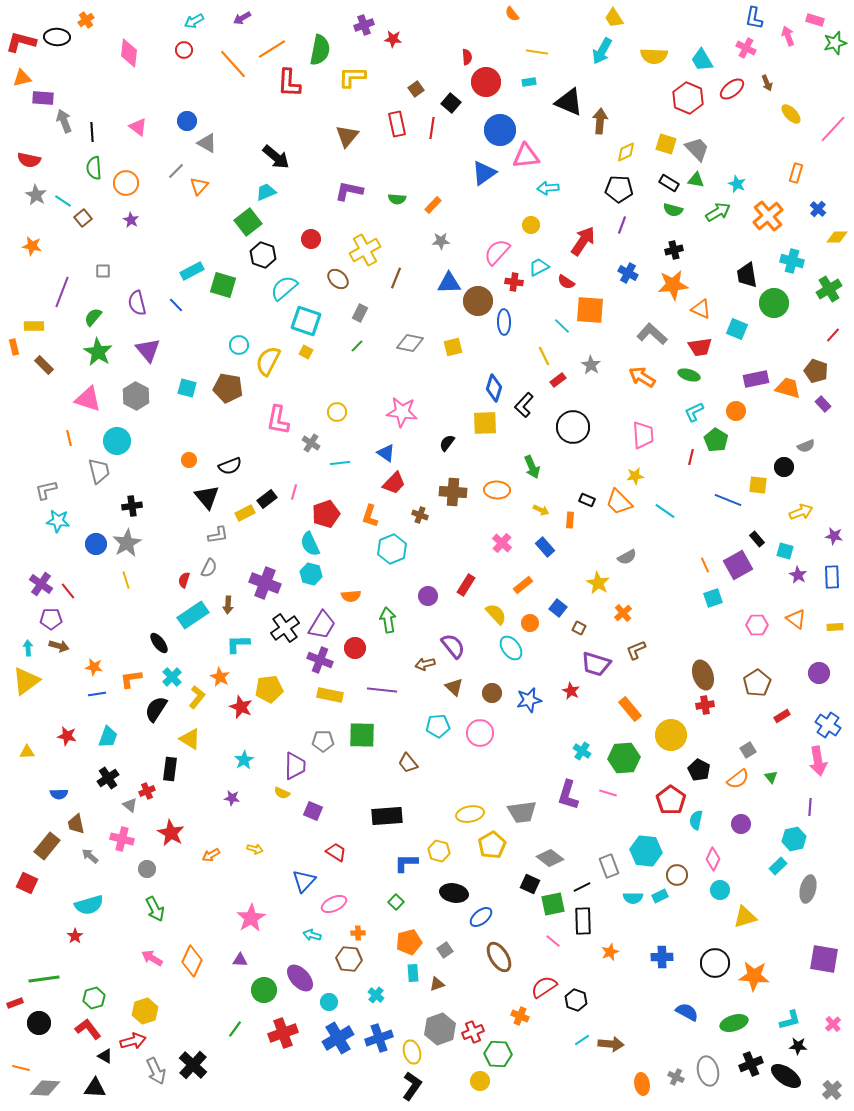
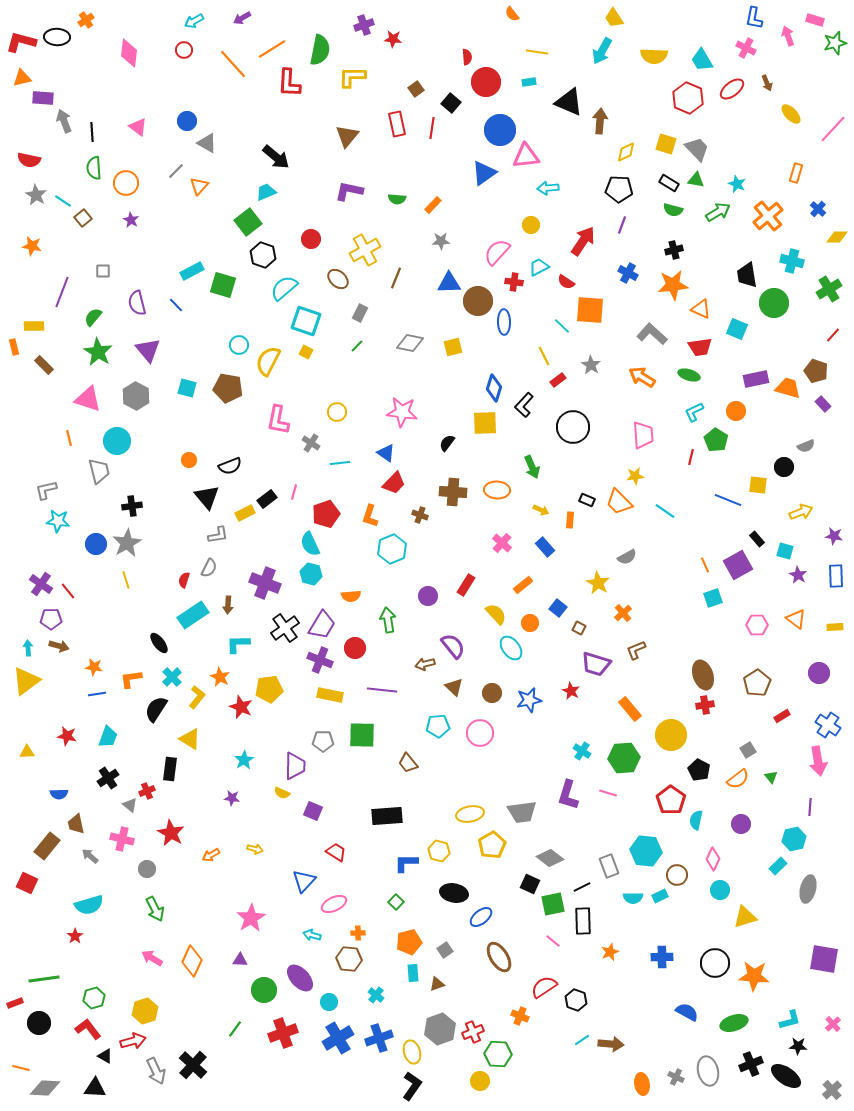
blue rectangle at (832, 577): moved 4 px right, 1 px up
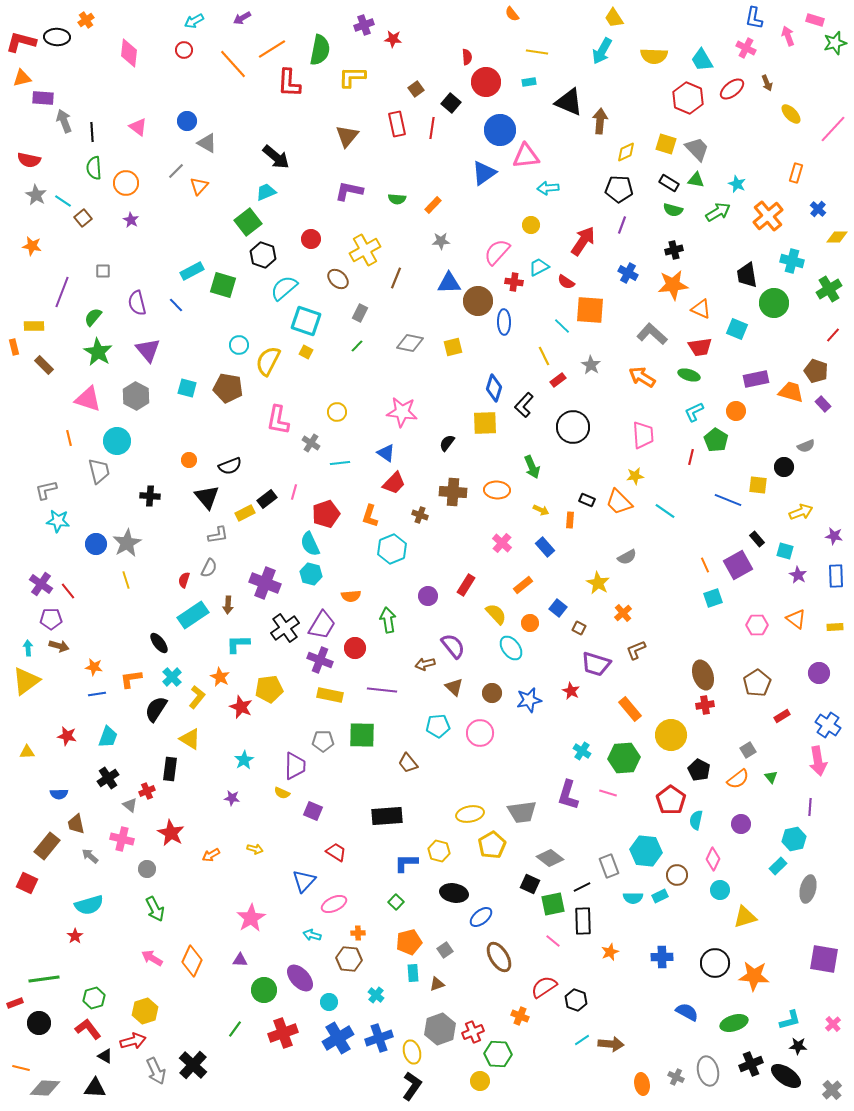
orange trapezoid at (788, 388): moved 3 px right, 4 px down
black cross at (132, 506): moved 18 px right, 10 px up; rotated 12 degrees clockwise
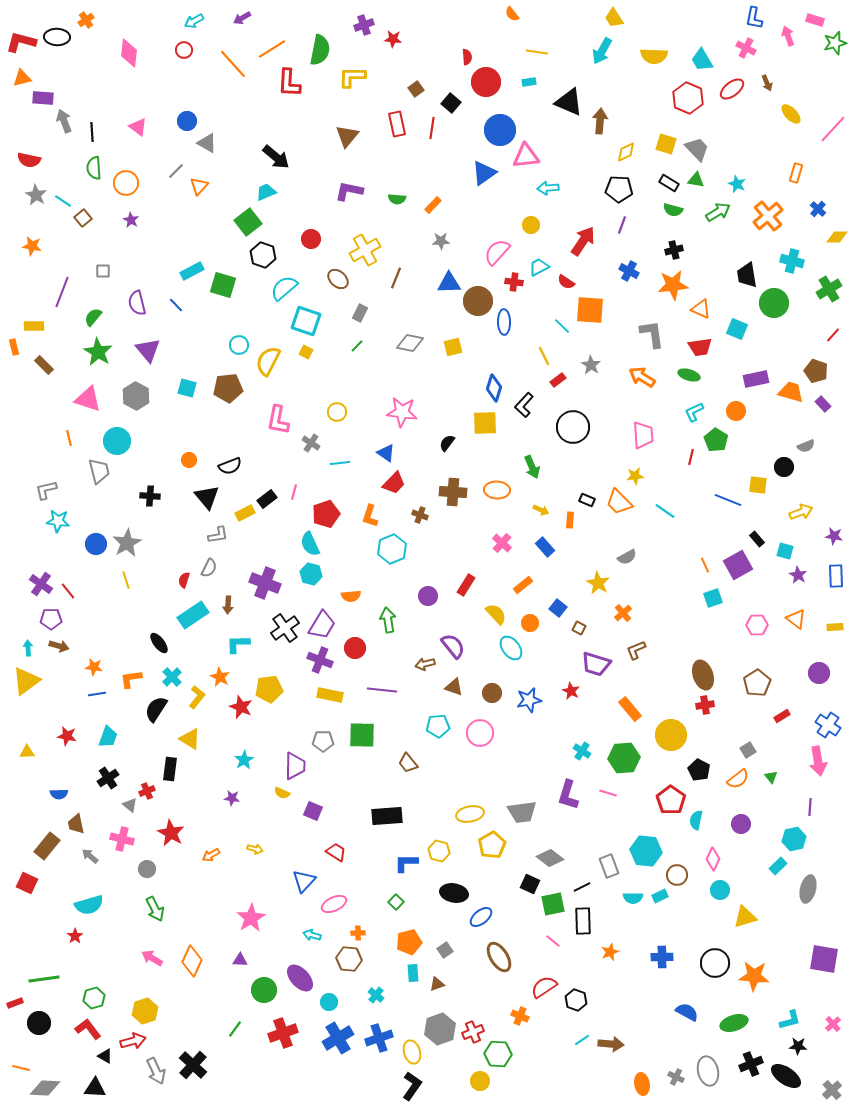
blue cross at (628, 273): moved 1 px right, 2 px up
gray L-shape at (652, 334): rotated 40 degrees clockwise
brown pentagon at (228, 388): rotated 16 degrees counterclockwise
brown triangle at (454, 687): rotated 24 degrees counterclockwise
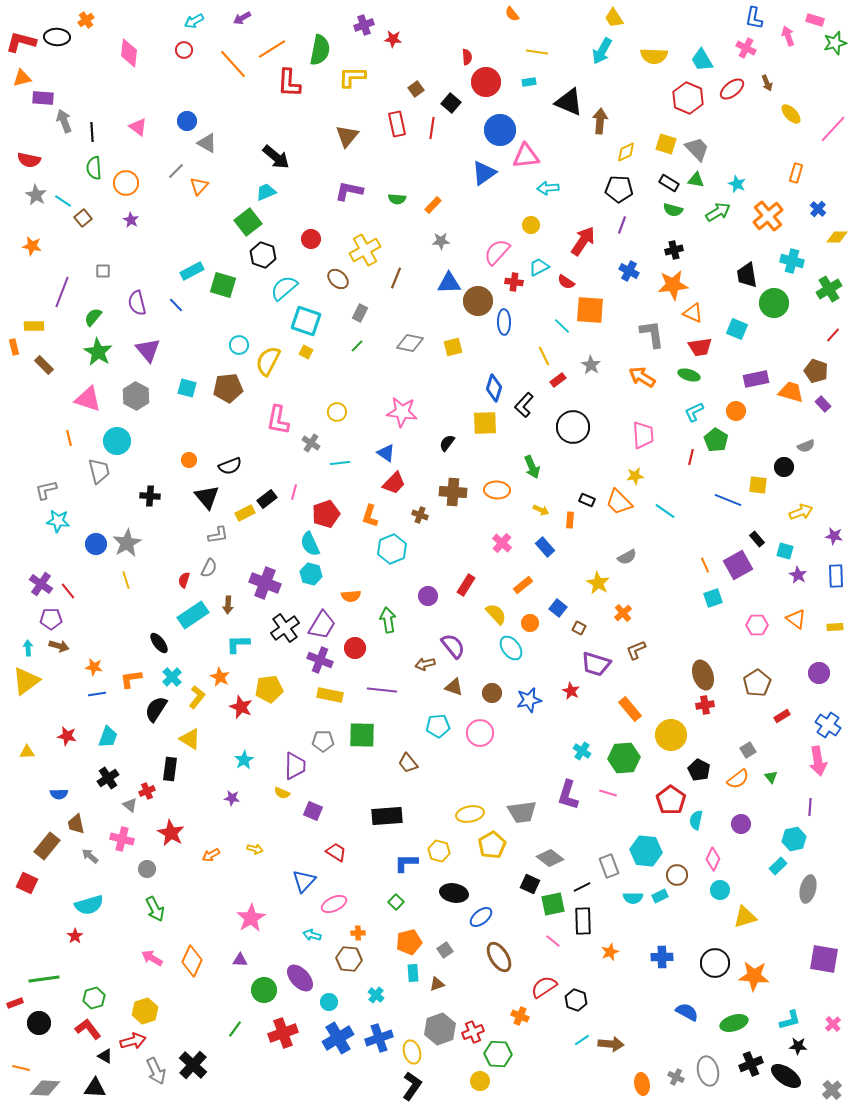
orange triangle at (701, 309): moved 8 px left, 4 px down
